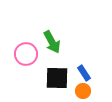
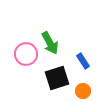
green arrow: moved 2 px left, 1 px down
blue rectangle: moved 1 px left, 12 px up
black square: rotated 20 degrees counterclockwise
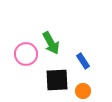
green arrow: moved 1 px right
black square: moved 2 px down; rotated 15 degrees clockwise
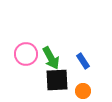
green arrow: moved 15 px down
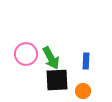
blue rectangle: moved 3 px right; rotated 35 degrees clockwise
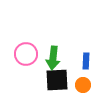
green arrow: moved 2 px right; rotated 35 degrees clockwise
orange circle: moved 6 px up
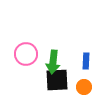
green arrow: moved 4 px down
orange circle: moved 1 px right, 2 px down
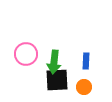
green arrow: moved 1 px right
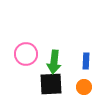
black square: moved 6 px left, 4 px down
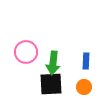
pink circle: moved 2 px up
green arrow: moved 1 px left, 1 px down
